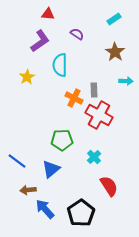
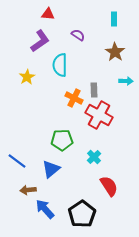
cyan rectangle: rotated 56 degrees counterclockwise
purple semicircle: moved 1 px right, 1 px down
black pentagon: moved 1 px right, 1 px down
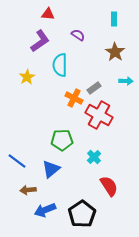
gray rectangle: moved 2 px up; rotated 56 degrees clockwise
blue arrow: moved 1 px down; rotated 70 degrees counterclockwise
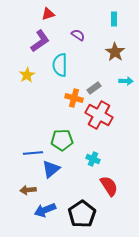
red triangle: rotated 24 degrees counterclockwise
yellow star: moved 2 px up
orange cross: rotated 12 degrees counterclockwise
cyan cross: moved 1 px left, 2 px down; rotated 24 degrees counterclockwise
blue line: moved 16 px right, 8 px up; rotated 42 degrees counterclockwise
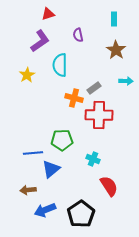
purple semicircle: rotated 136 degrees counterclockwise
brown star: moved 1 px right, 2 px up
red cross: rotated 28 degrees counterclockwise
black pentagon: moved 1 px left
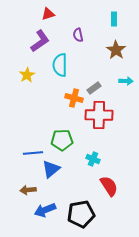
black pentagon: rotated 24 degrees clockwise
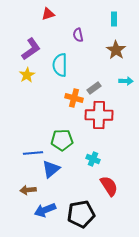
purple L-shape: moved 9 px left, 8 px down
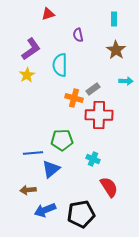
gray rectangle: moved 1 px left, 1 px down
red semicircle: moved 1 px down
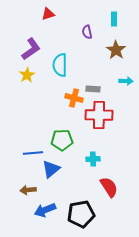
purple semicircle: moved 9 px right, 3 px up
gray rectangle: rotated 40 degrees clockwise
cyan cross: rotated 24 degrees counterclockwise
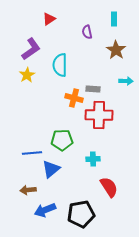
red triangle: moved 1 px right, 5 px down; rotated 16 degrees counterclockwise
blue line: moved 1 px left
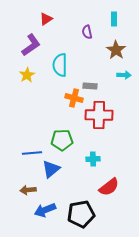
red triangle: moved 3 px left
purple L-shape: moved 4 px up
cyan arrow: moved 2 px left, 6 px up
gray rectangle: moved 3 px left, 3 px up
red semicircle: rotated 85 degrees clockwise
